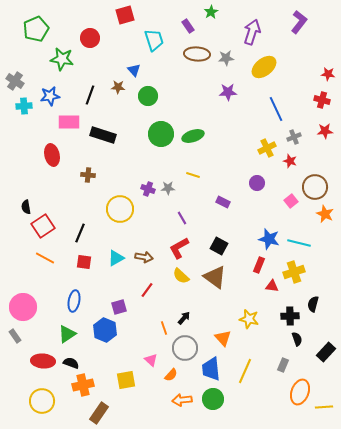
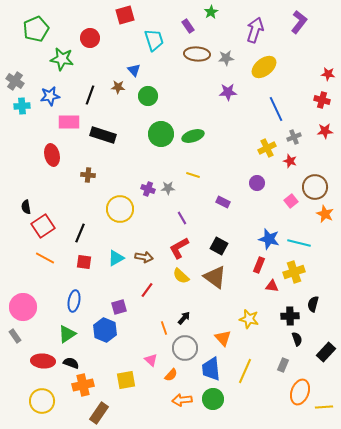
purple arrow at (252, 32): moved 3 px right, 2 px up
cyan cross at (24, 106): moved 2 px left
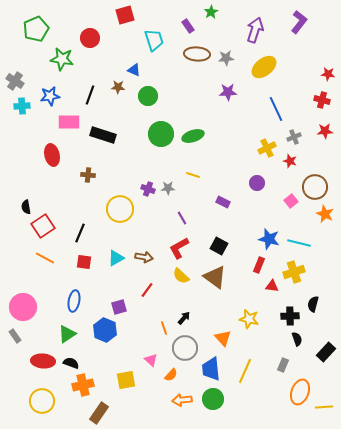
blue triangle at (134, 70): rotated 24 degrees counterclockwise
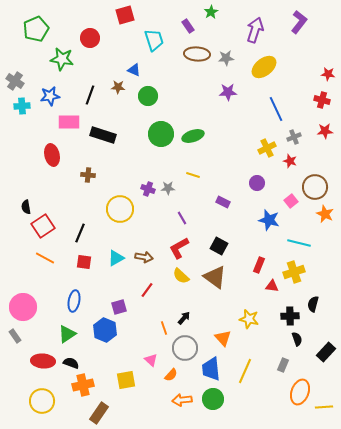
blue star at (269, 239): moved 19 px up
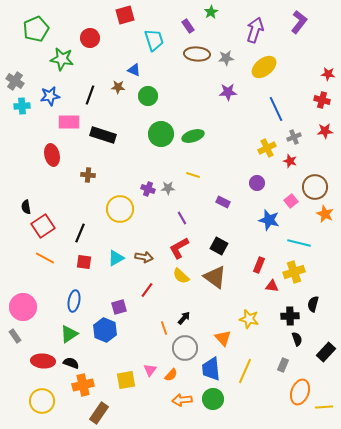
green triangle at (67, 334): moved 2 px right
pink triangle at (151, 360): moved 1 px left, 10 px down; rotated 24 degrees clockwise
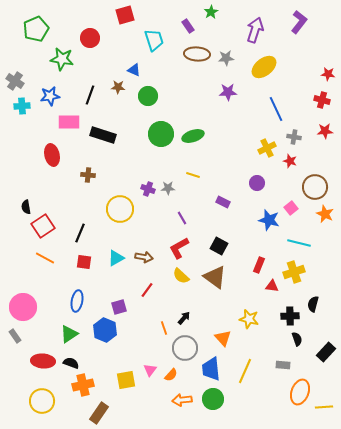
gray cross at (294, 137): rotated 32 degrees clockwise
pink square at (291, 201): moved 7 px down
blue ellipse at (74, 301): moved 3 px right
gray rectangle at (283, 365): rotated 72 degrees clockwise
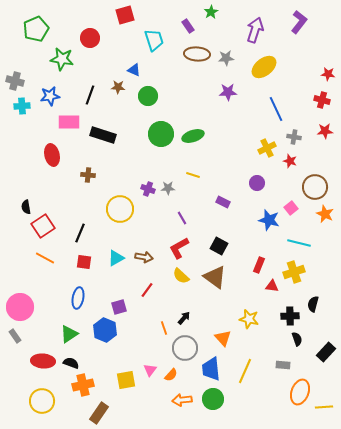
gray cross at (15, 81): rotated 18 degrees counterclockwise
blue ellipse at (77, 301): moved 1 px right, 3 px up
pink circle at (23, 307): moved 3 px left
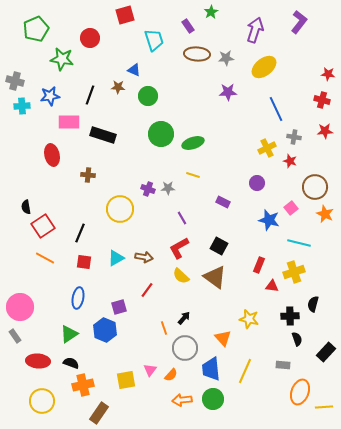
green ellipse at (193, 136): moved 7 px down
red ellipse at (43, 361): moved 5 px left
